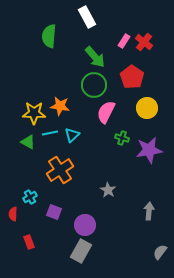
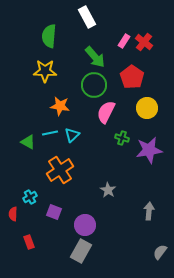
yellow star: moved 11 px right, 42 px up
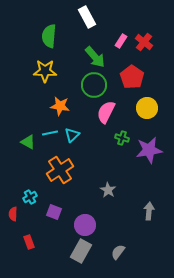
pink rectangle: moved 3 px left
gray semicircle: moved 42 px left
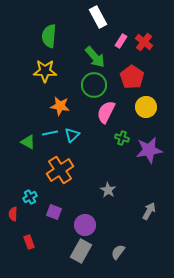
white rectangle: moved 11 px right
yellow circle: moved 1 px left, 1 px up
gray arrow: rotated 24 degrees clockwise
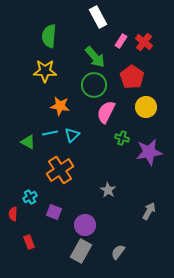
purple star: moved 2 px down
